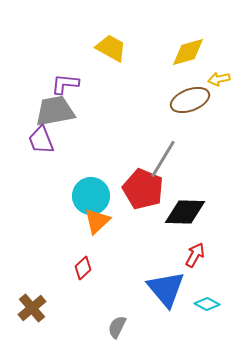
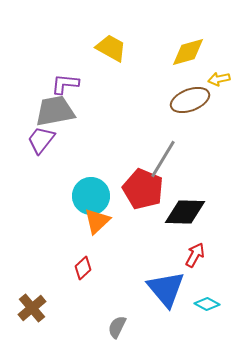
purple trapezoid: rotated 60 degrees clockwise
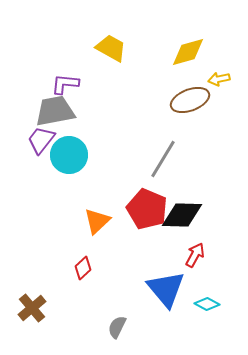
red pentagon: moved 4 px right, 20 px down
cyan circle: moved 22 px left, 41 px up
black diamond: moved 3 px left, 3 px down
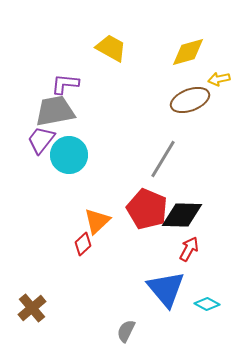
red arrow: moved 6 px left, 6 px up
red diamond: moved 24 px up
gray semicircle: moved 9 px right, 4 px down
